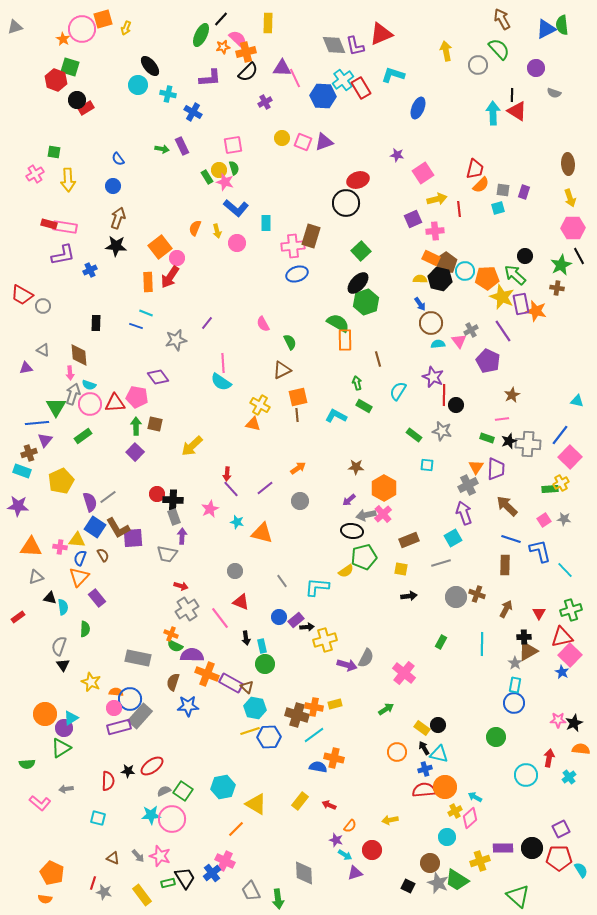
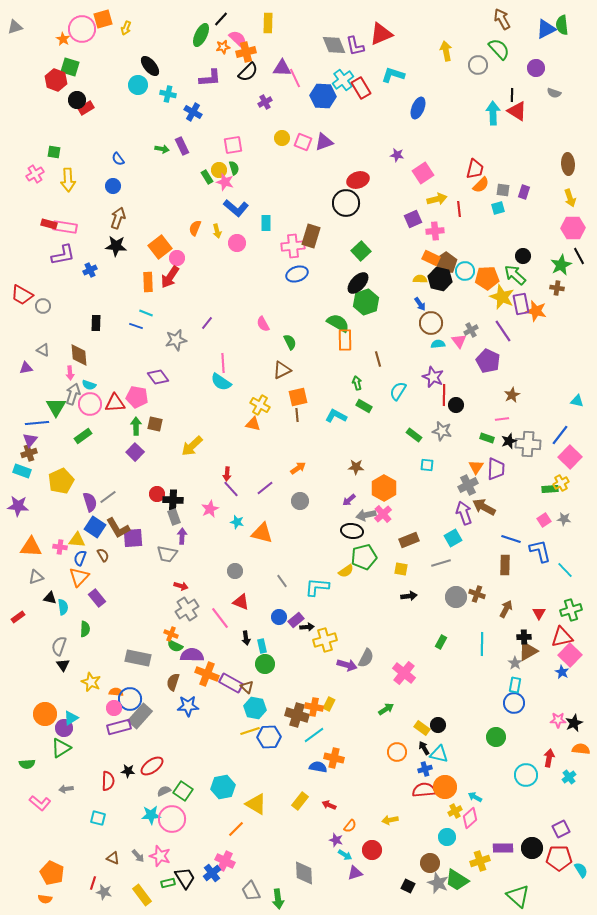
black circle at (525, 256): moved 2 px left
purple triangle at (45, 440): moved 15 px left
brown arrow at (507, 506): moved 23 px left, 1 px down; rotated 15 degrees counterclockwise
yellow rectangle at (335, 704): moved 6 px left; rotated 48 degrees counterclockwise
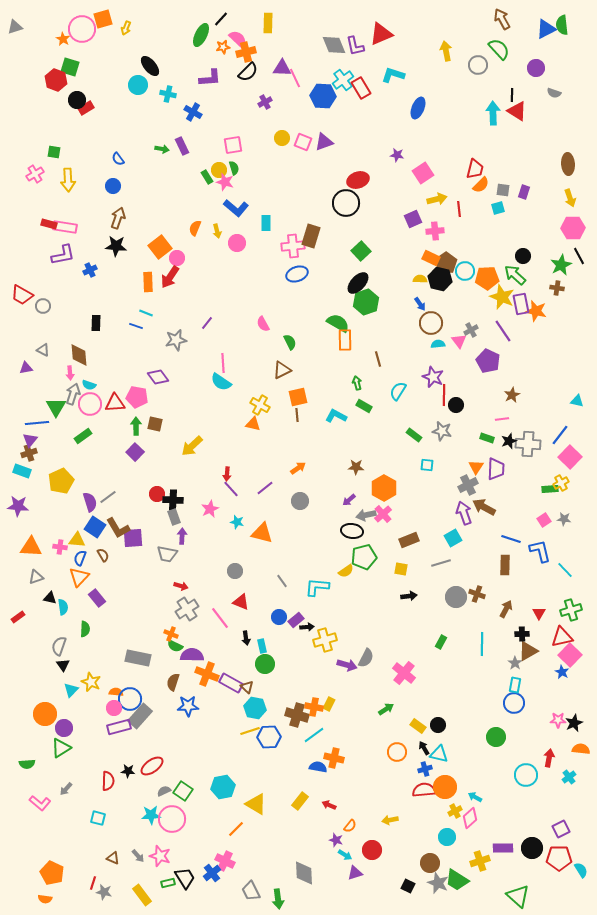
black cross at (524, 637): moved 2 px left, 3 px up
cyan triangle at (71, 718): moved 28 px up; rotated 14 degrees counterclockwise
yellow rectangle at (422, 728): moved 4 px left, 2 px up
gray arrow at (66, 789): rotated 40 degrees counterclockwise
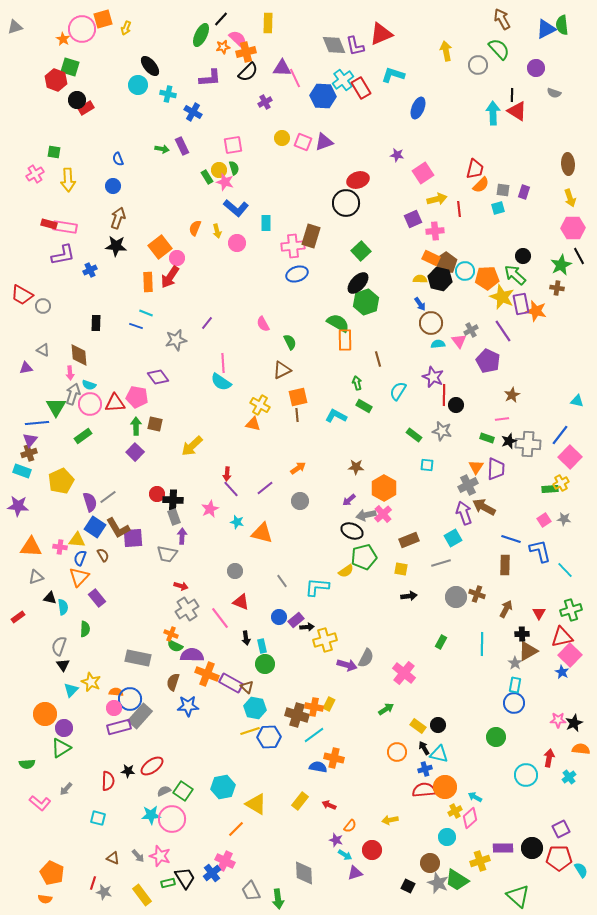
blue semicircle at (118, 159): rotated 16 degrees clockwise
black ellipse at (352, 531): rotated 15 degrees clockwise
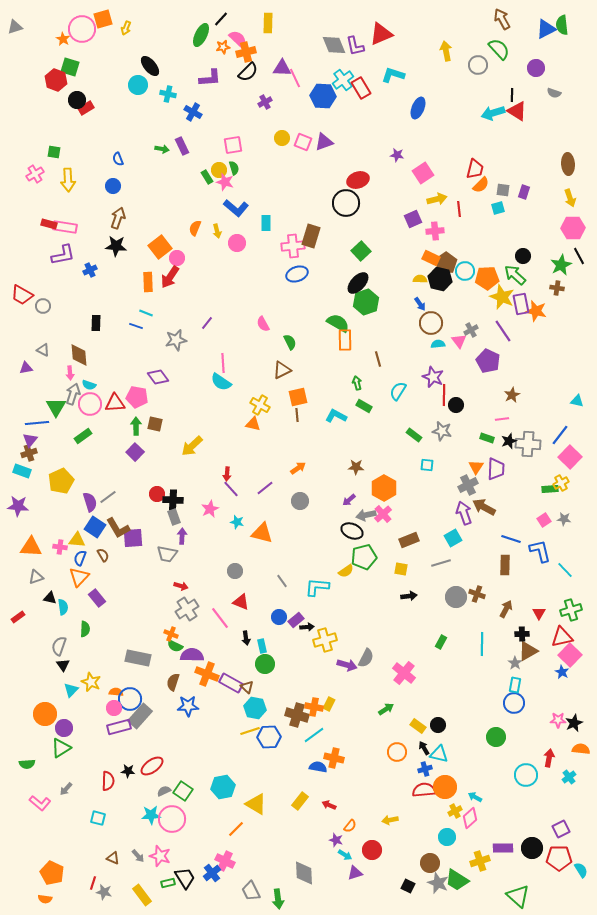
cyan arrow at (493, 113): rotated 105 degrees counterclockwise
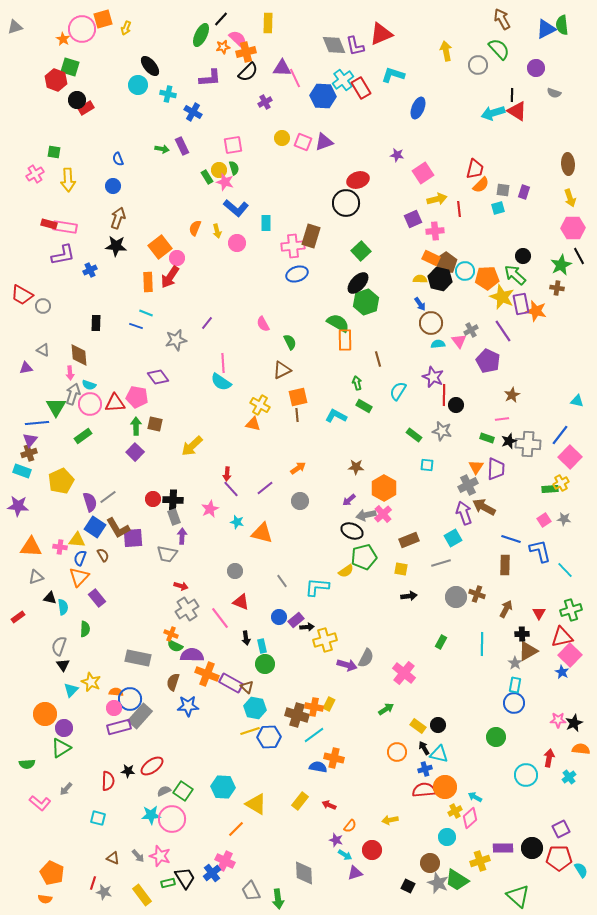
red circle at (157, 494): moved 4 px left, 5 px down
cyan hexagon at (223, 787): rotated 15 degrees clockwise
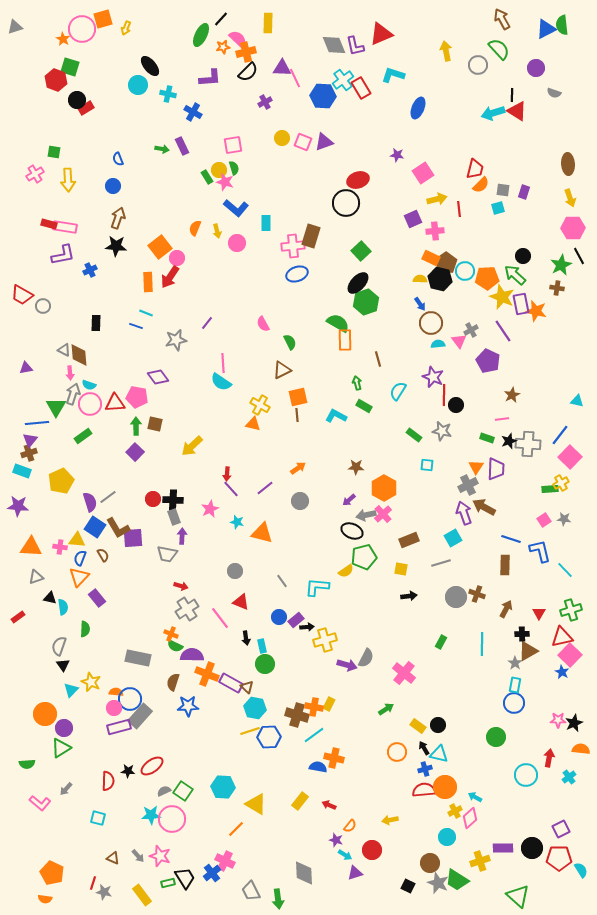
gray triangle at (43, 350): moved 21 px right
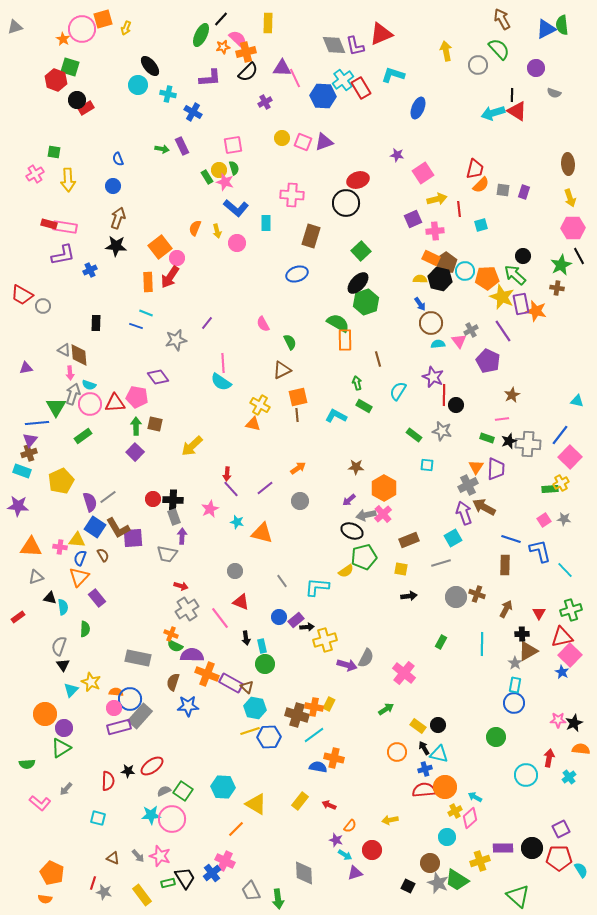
cyan square at (498, 208): moved 17 px left, 17 px down
pink cross at (293, 246): moved 1 px left, 51 px up; rotated 10 degrees clockwise
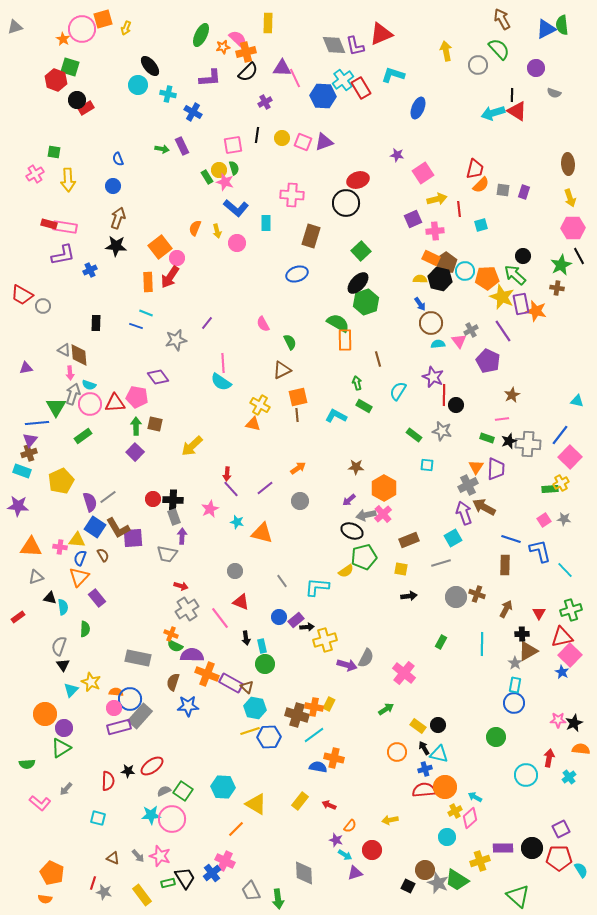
black line at (221, 19): moved 36 px right, 116 px down; rotated 35 degrees counterclockwise
brown circle at (430, 863): moved 5 px left, 7 px down
